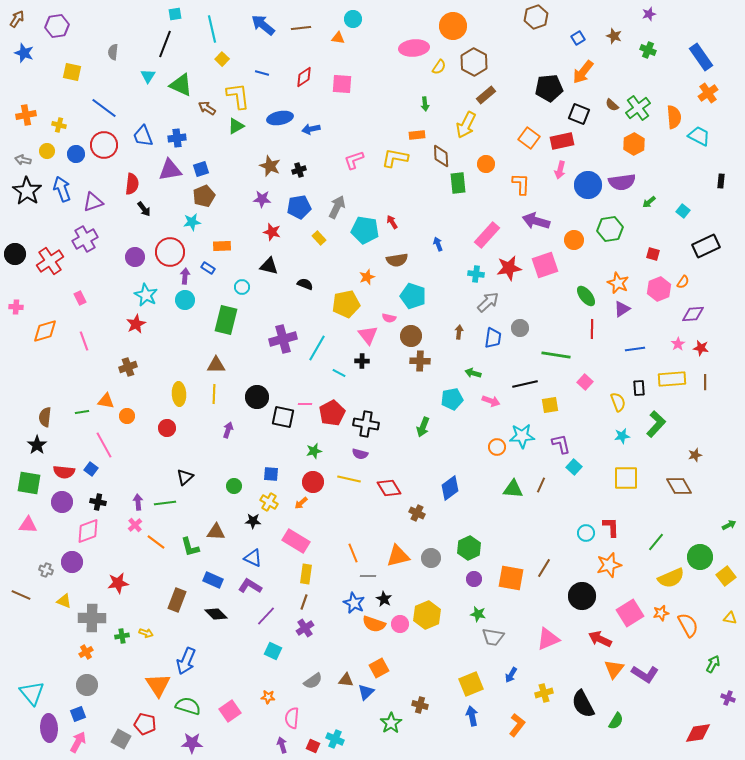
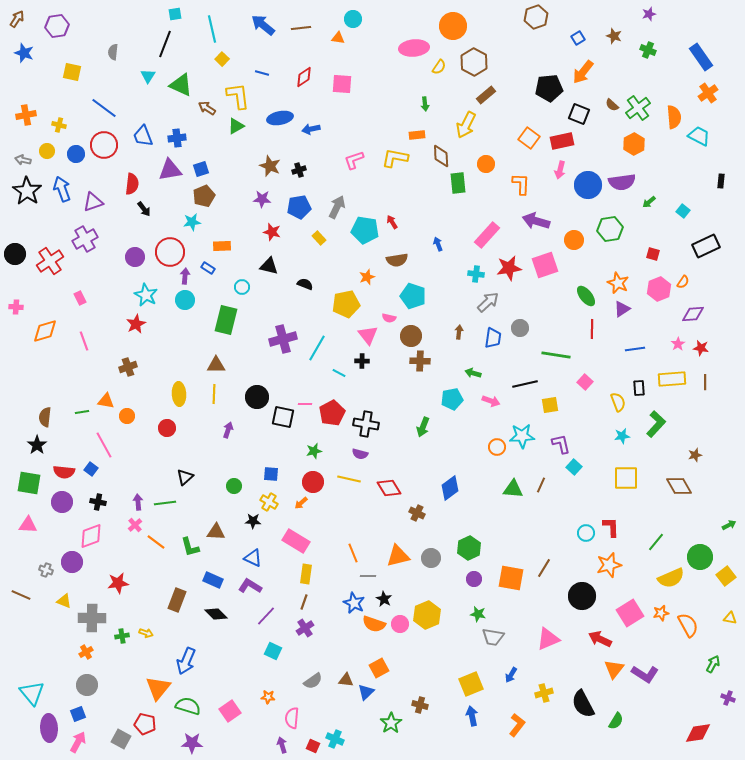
pink diamond at (88, 531): moved 3 px right, 5 px down
orange triangle at (158, 685): moved 3 px down; rotated 12 degrees clockwise
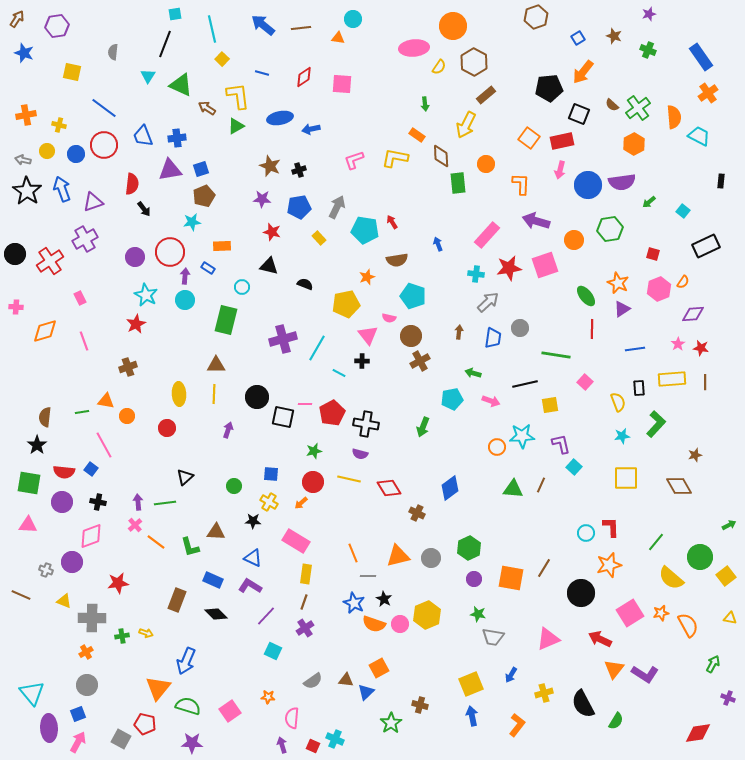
orange rectangle at (417, 135): rotated 42 degrees clockwise
brown cross at (420, 361): rotated 30 degrees counterclockwise
yellow semicircle at (671, 578): rotated 64 degrees clockwise
black circle at (582, 596): moved 1 px left, 3 px up
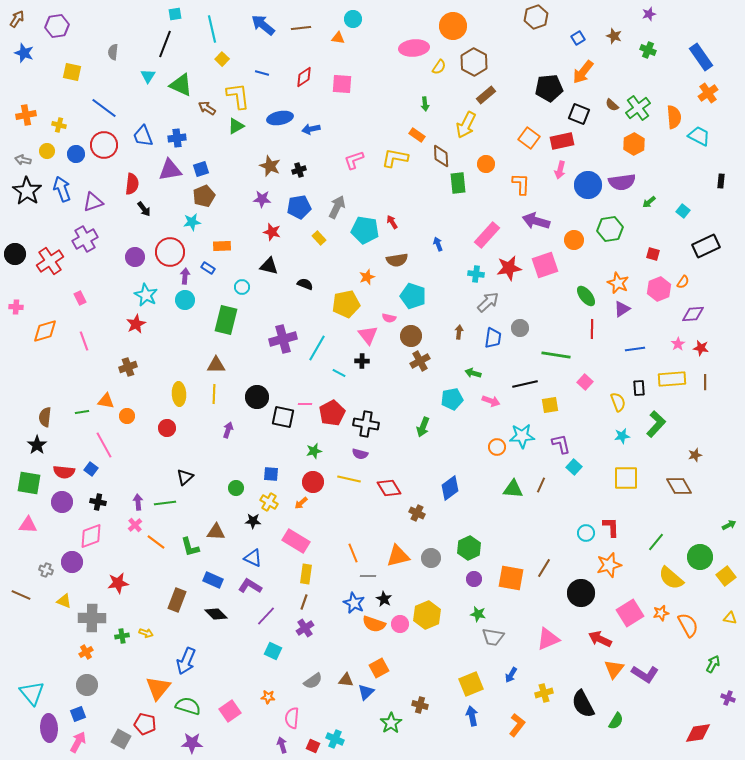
green circle at (234, 486): moved 2 px right, 2 px down
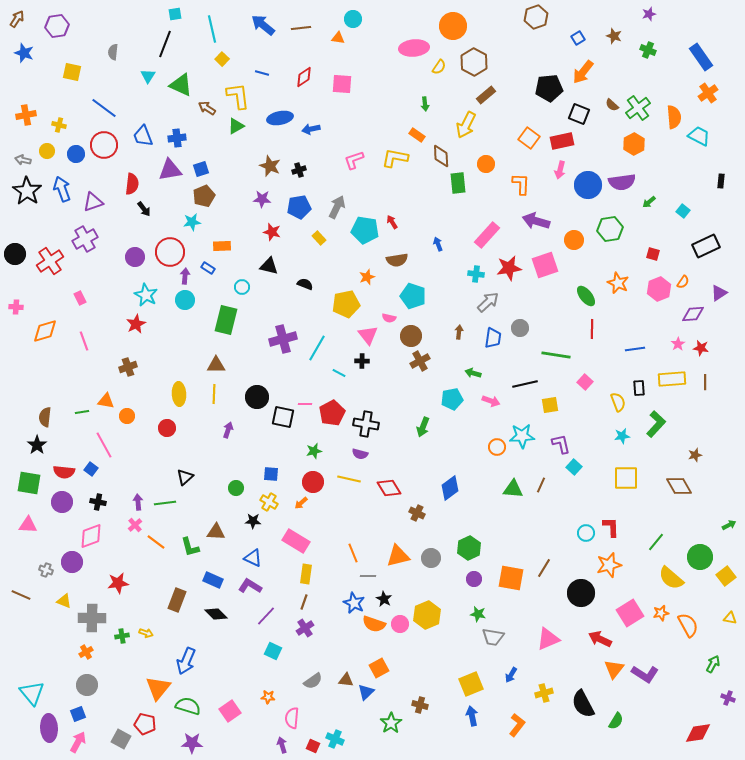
purple triangle at (622, 309): moved 97 px right, 16 px up
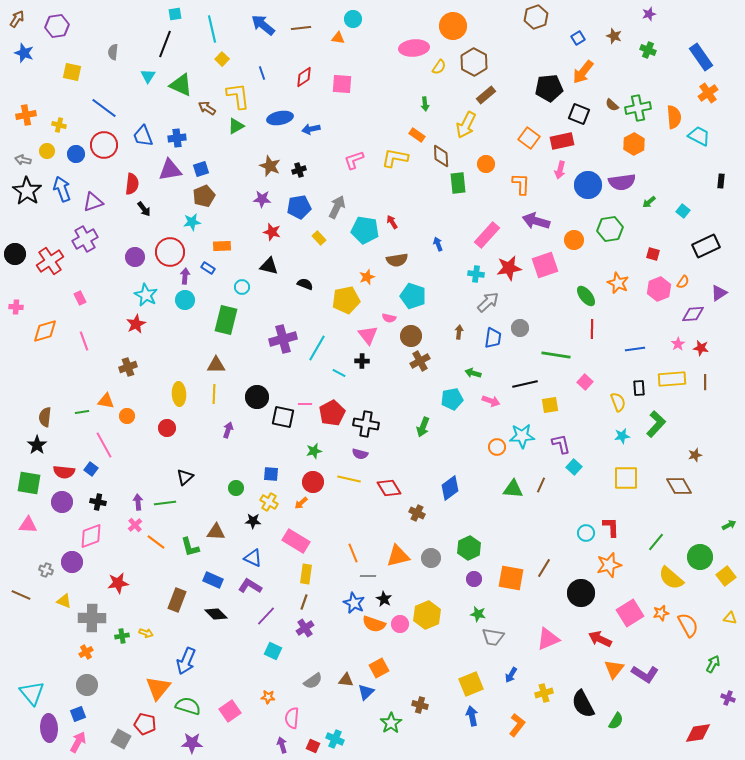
blue line at (262, 73): rotated 56 degrees clockwise
green cross at (638, 108): rotated 25 degrees clockwise
yellow pentagon at (346, 304): moved 4 px up
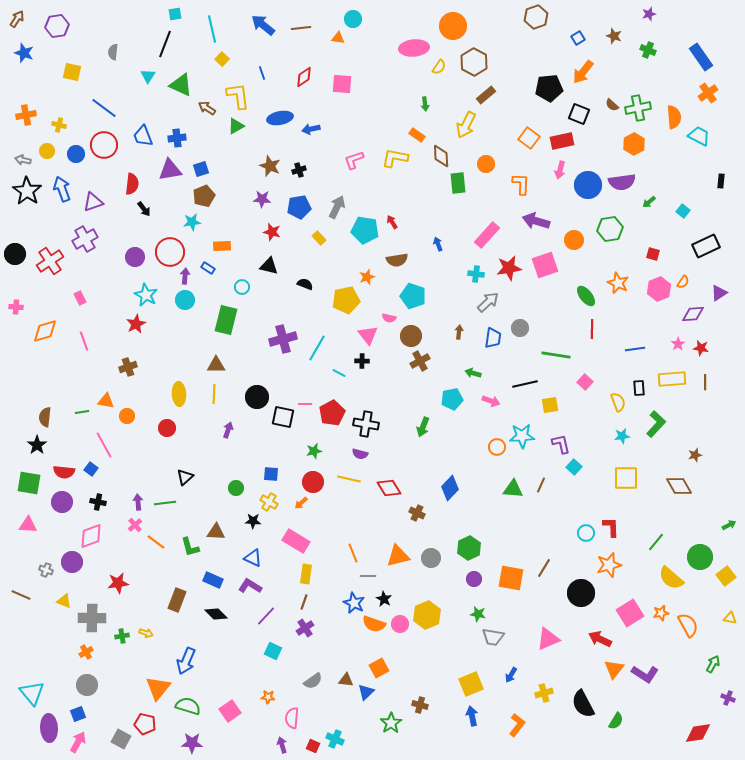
blue diamond at (450, 488): rotated 10 degrees counterclockwise
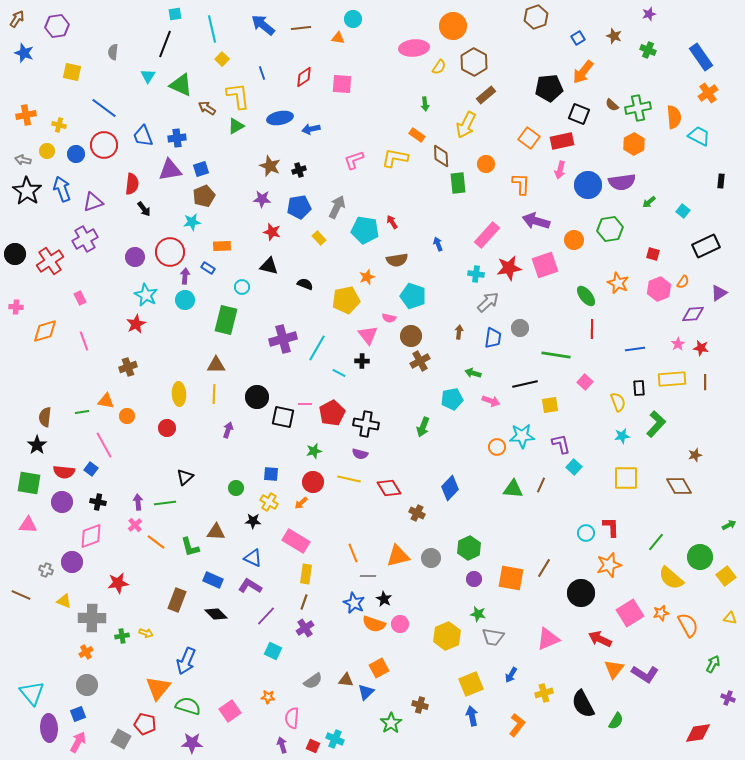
yellow hexagon at (427, 615): moved 20 px right, 21 px down
